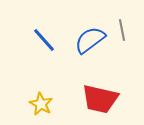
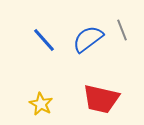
gray line: rotated 10 degrees counterclockwise
blue semicircle: moved 2 px left, 1 px up
red trapezoid: moved 1 px right
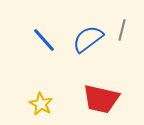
gray line: rotated 35 degrees clockwise
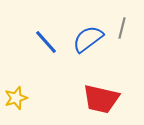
gray line: moved 2 px up
blue line: moved 2 px right, 2 px down
yellow star: moved 25 px left, 6 px up; rotated 25 degrees clockwise
